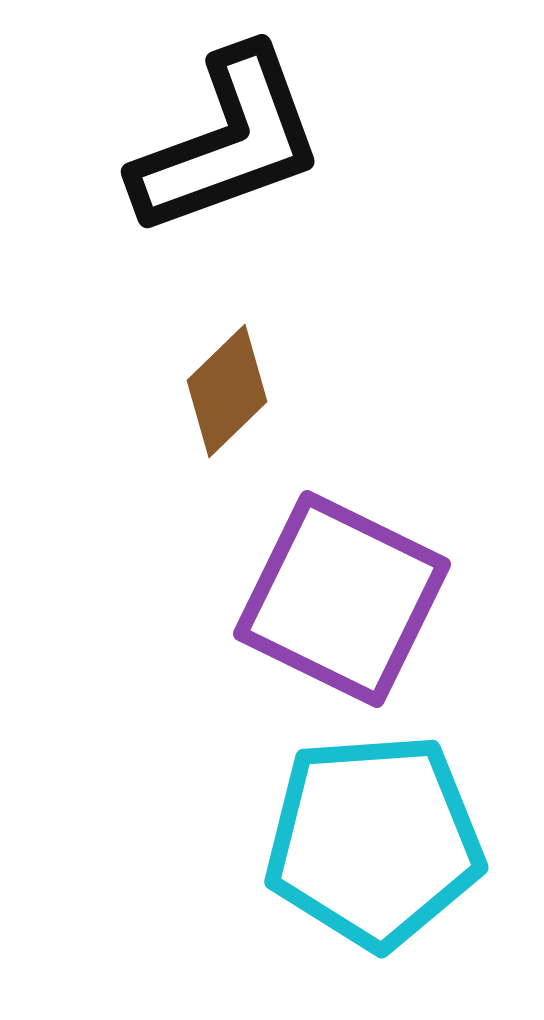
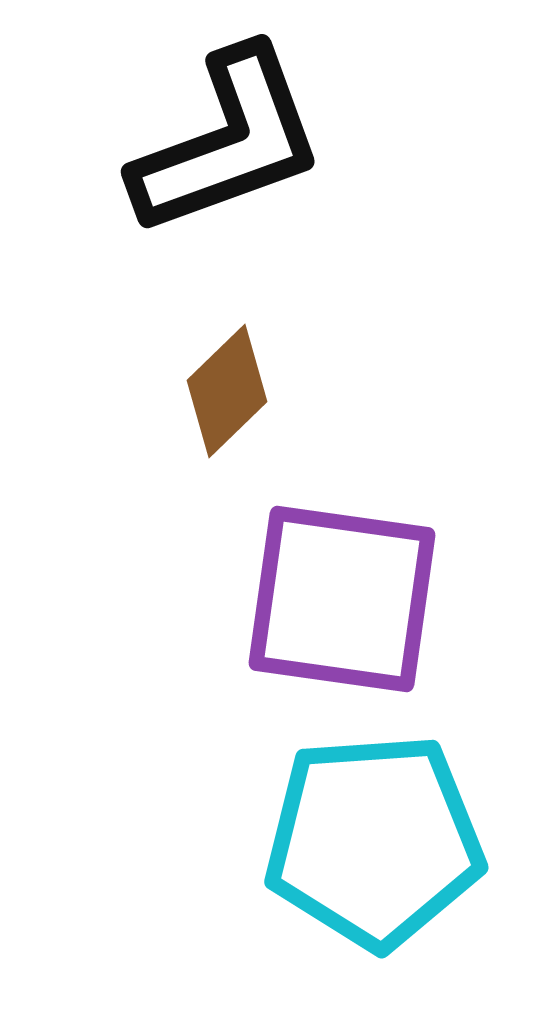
purple square: rotated 18 degrees counterclockwise
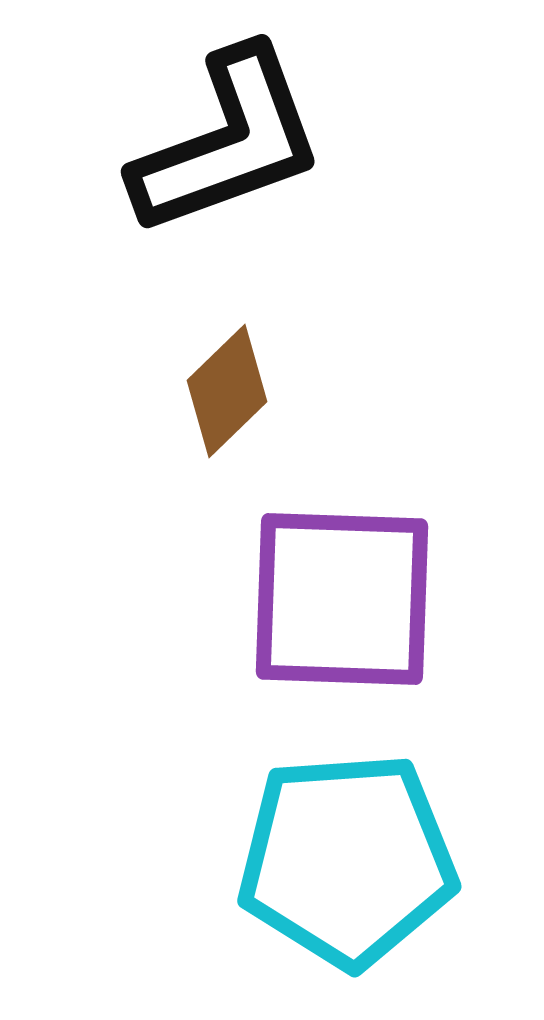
purple square: rotated 6 degrees counterclockwise
cyan pentagon: moved 27 px left, 19 px down
